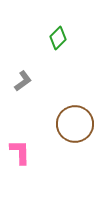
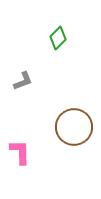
gray L-shape: rotated 15 degrees clockwise
brown circle: moved 1 px left, 3 px down
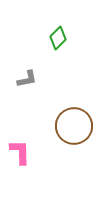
gray L-shape: moved 4 px right, 2 px up; rotated 10 degrees clockwise
brown circle: moved 1 px up
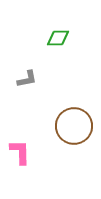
green diamond: rotated 45 degrees clockwise
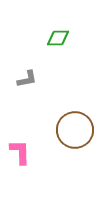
brown circle: moved 1 px right, 4 px down
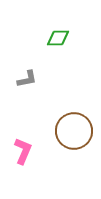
brown circle: moved 1 px left, 1 px down
pink L-shape: moved 3 px right, 1 px up; rotated 24 degrees clockwise
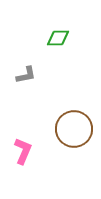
gray L-shape: moved 1 px left, 4 px up
brown circle: moved 2 px up
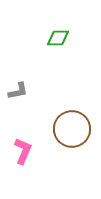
gray L-shape: moved 8 px left, 16 px down
brown circle: moved 2 px left
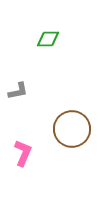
green diamond: moved 10 px left, 1 px down
pink L-shape: moved 2 px down
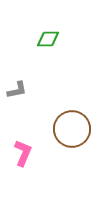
gray L-shape: moved 1 px left, 1 px up
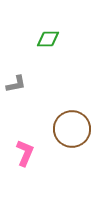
gray L-shape: moved 1 px left, 6 px up
pink L-shape: moved 2 px right
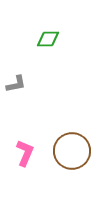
brown circle: moved 22 px down
